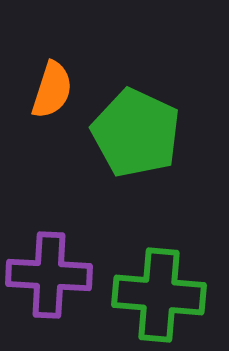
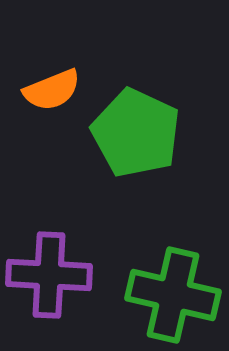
orange semicircle: rotated 50 degrees clockwise
green cross: moved 14 px right; rotated 8 degrees clockwise
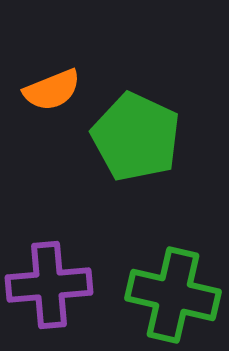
green pentagon: moved 4 px down
purple cross: moved 10 px down; rotated 8 degrees counterclockwise
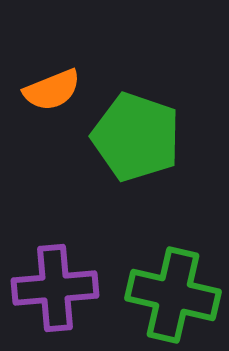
green pentagon: rotated 6 degrees counterclockwise
purple cross: moved 6 px right, 3 px down
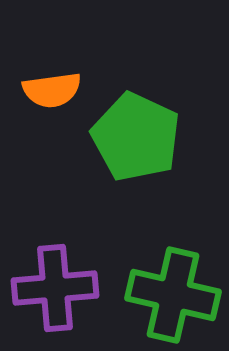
orange semicircle: rotated 14 degrees clockwise
green pentagon: rotated 6 degrees clockwise
